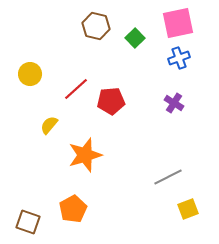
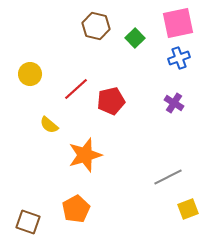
red pentagon: rotated 8 degrees counterclockwise
yellow semicircle: rotated 90 degrees counterclockwise
orange pentagon: moved 3 px right
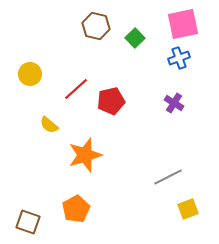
pink square: moved 5 px right, 1 px down
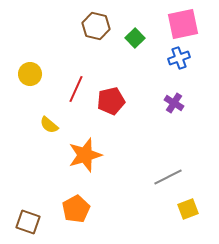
red line: rotated 24 degrees counterclockwise
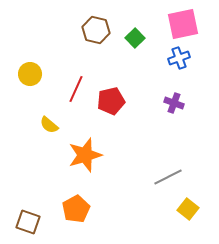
brown hexagon: moved 4 px down
purple cross: rotated 12 degrees counterclockwise
yellow square: rotated 30 degrees counterclockwise
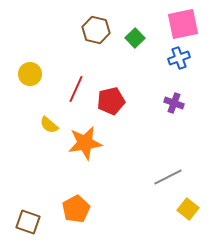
orange star: moved 12 px up; rotated 8 degrees clockwise
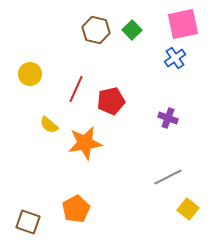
green square: moved 3 px left, 8 px up
blue cross: moved 4 px left; rotated 15 degrees counterclockwise
purple cross: moved 6 px left, 15 px down
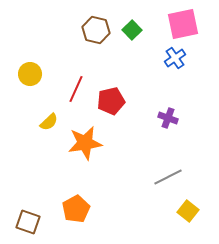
yellow semicircle: moved 3 px up; rotated 84 degrees counterclockwise
yellow square: moved 2 px down
